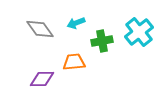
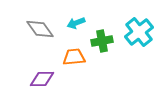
orange trapezoid: moved 5 px up
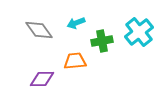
gray diamond: moved 1 px left, 1 px down
orange trapezoid: moved 1 px right, 4 px down
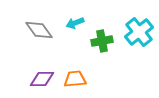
cyan arrow: moved 1 px left
orange trapezoid: moved 18 px down
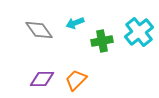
orange trapezoid: moved 1 px right, 1 px down; rotated 40 degrees counterclockwise
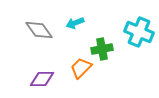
cyan cross: rotated 28 degrees counterclockwise
green cross: moved 8 px down
orange trapezoid: moved 5 px right, 12 px up
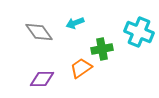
gray diamond: moved 2 px down
orange trapezoid: rotated 10 degrees clockwise
